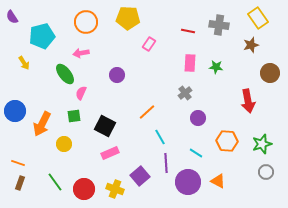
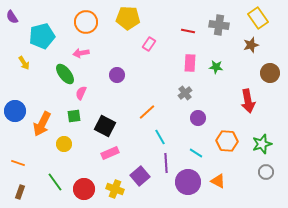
brown rectangle at (20, 183): moved 9 px down
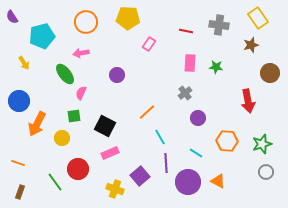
red line at (188, 31): moved 2 px left
blue circle at (15, 111): moved 4 px right, 10 px up
orange arrow at (42, 124): moved 5 px left
yellow circle at (64, 144): moved 2 px left, 6 px up
red circle at (84, 189): moved 6 px left, 20 px up
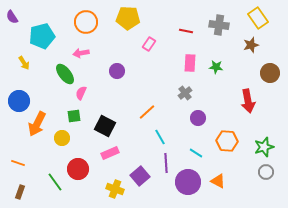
purple circle at (117, 75): moved 4 px up
green star at (262, 144): moved 2 px right, 3 px down
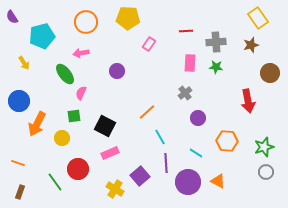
gray cross at (219, 25): moved 3 px left, 17 px down; rotated 12 degrees counterclockwise
red line at (186, 31): rotated 16 degrees counterclockwise
yellow cross at (115, 189): rotated 12 degrees clockwise
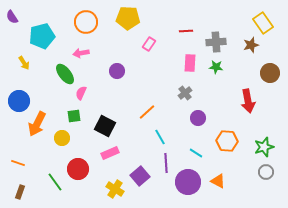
yellow rectangle at (258, 18): moved 5 px right, 5 px down
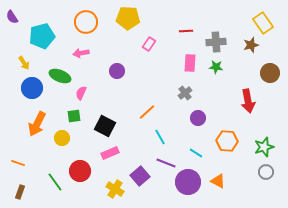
green ellipse at (65, 74): moved 5 px left, 2 px down; rotated 30 degrees counterclockwise
blue circle at (19, 101): moved 13 px right, 13 px up
purple line at (166, 163): rotated 66 degrees counterclockwise
red circle at (78, 169): moved 2 px right, 2 px down
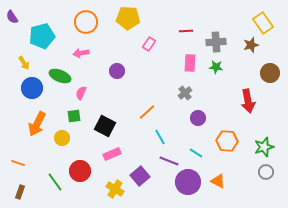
pink rectangle at (110, 153): moved 2 px right, 1 px down
purple line at (166, 163): moved 3 px right, 2 px up
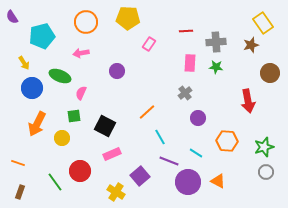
yellow cross at (115, 189): moved 1 px right, 3 px down
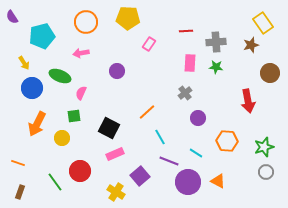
black square at (105, 126): moved 4 px right, 2 px down
pink rectangle at (112, 154): moved 3 px right
